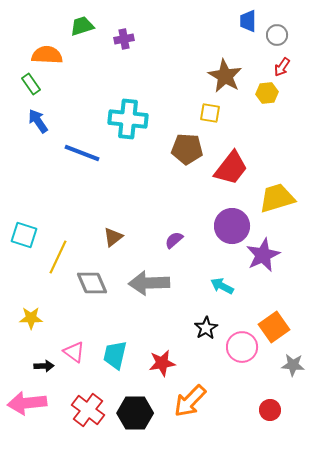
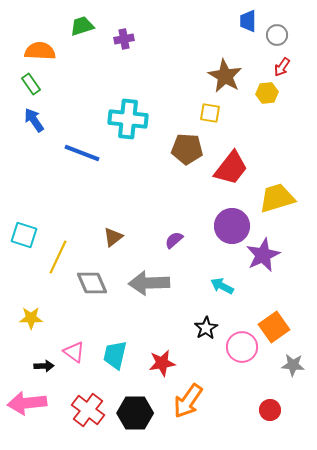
orange semicircle: moved 7 px left, 4 px up
blue arrow: moved 4 px left, 1 px up
orange arrow: moved 2 px left; rotated 9 degrees counterclockwise
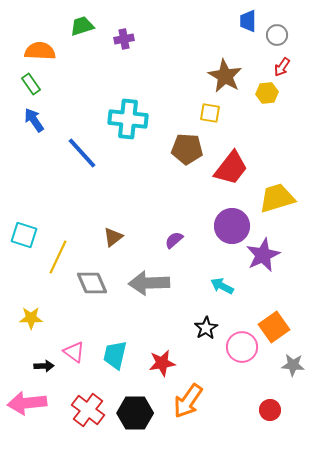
blue line: rotated 27 degrees clockwise
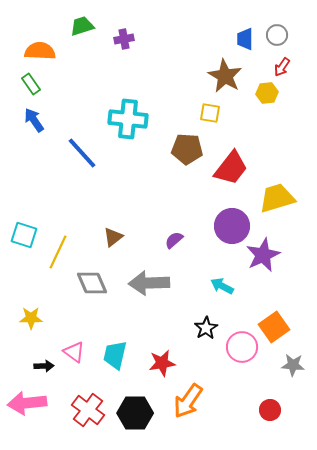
blue trapezoid: moved 3 px left, 18 px down
yellow line: moved 5 px up
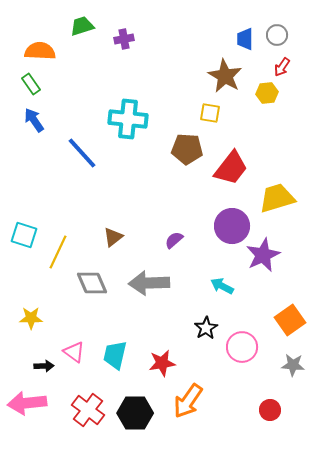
orange square: moved 16 px right, 7 px up
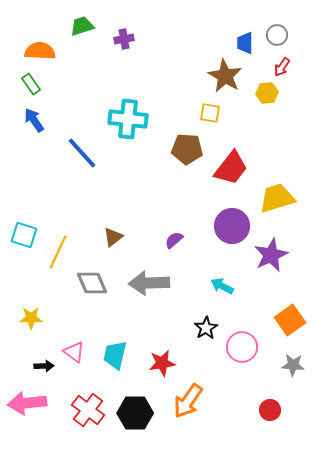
blue trapezoid: moved 4 px down
purple star: moved 8 px right
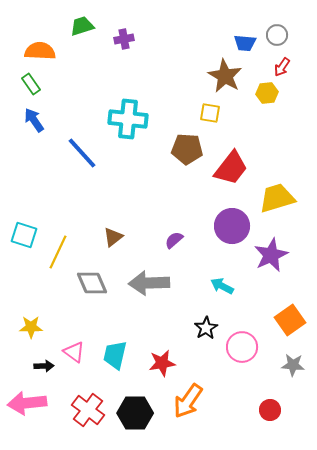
blue trapezoid: rotated 85 degrees counterclockwise
yellow star: moved 9 px down
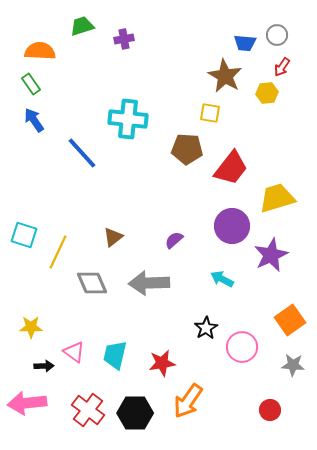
cyan arrow: moved 7 px up
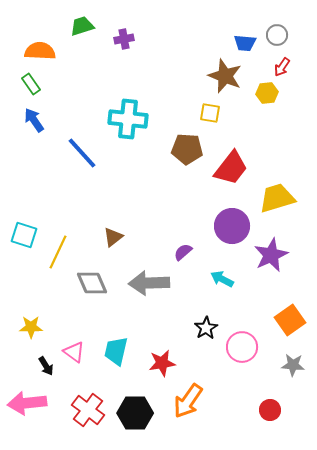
brown star: rotated 8 degrees counterclockwise
purple semicircle: moved 9 px right, 12 px down
cyan trapezoid: moved 1 px right, 4 px up
black arrow: moved 2 px right; rotated 60 degrees clockwise
